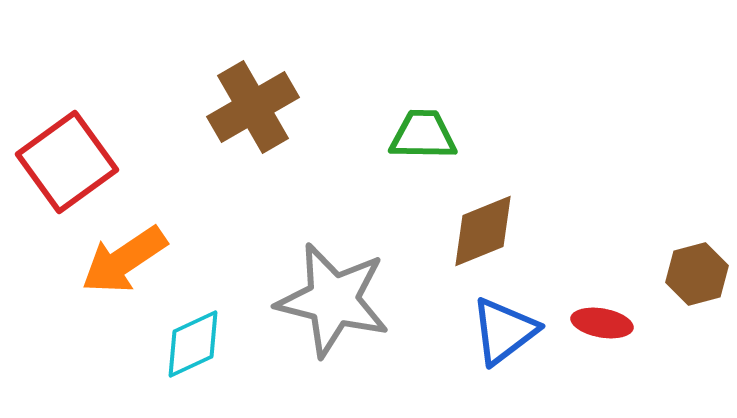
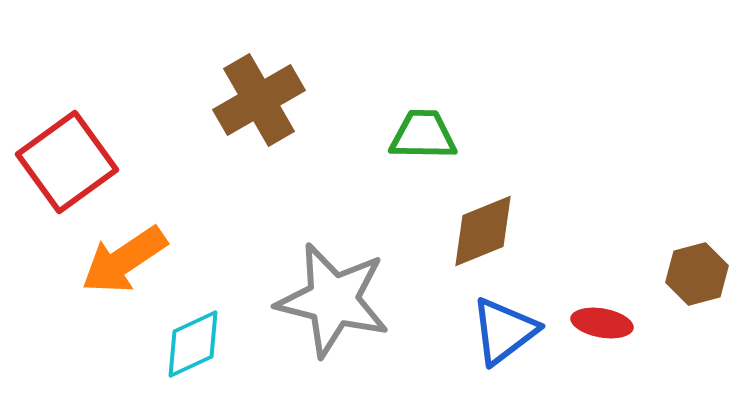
brown cross: moved 6 px right, 7 px up
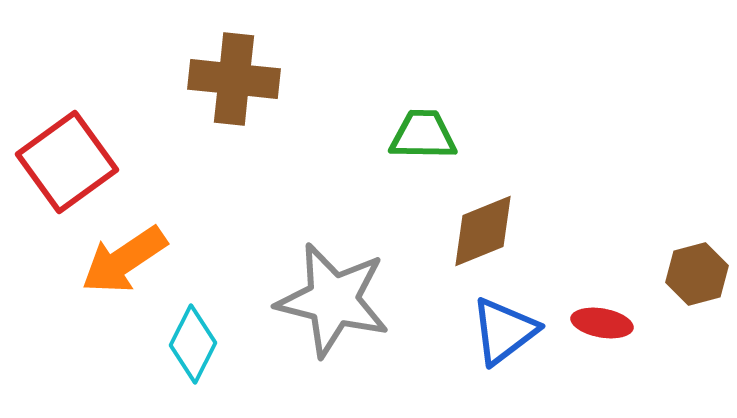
brown cross: moved 25 px left, 21 px up; rotated 36 degrees clockwise
cyan diamond: rotated 38 degrees counterclockwise
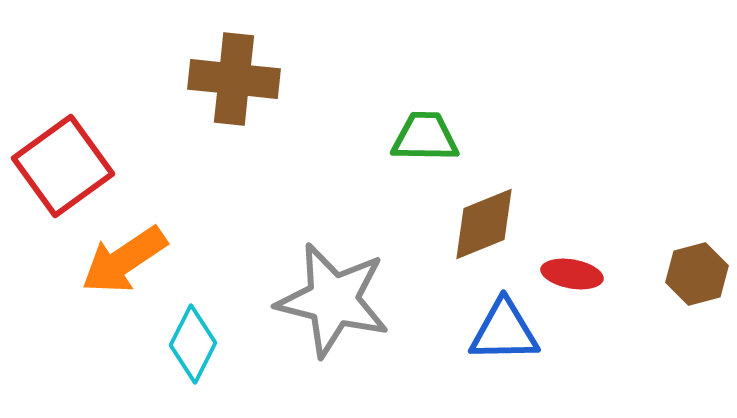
green trapezoid: moved 2 px right, 2 px down
red square: moved 4 px left, 4 px down
brown diamond: moved 1 px right, 7 px up
red ellipse: moved 30 px left, 49 px up
blue triangle: rotated 36 degrees clockwise
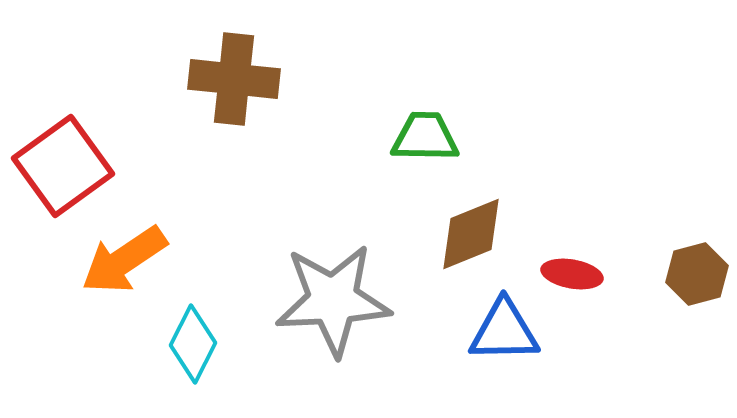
brown diamond: moved 13 px left, 10 px down
gray star: rotated 17 degrees counterclockwise
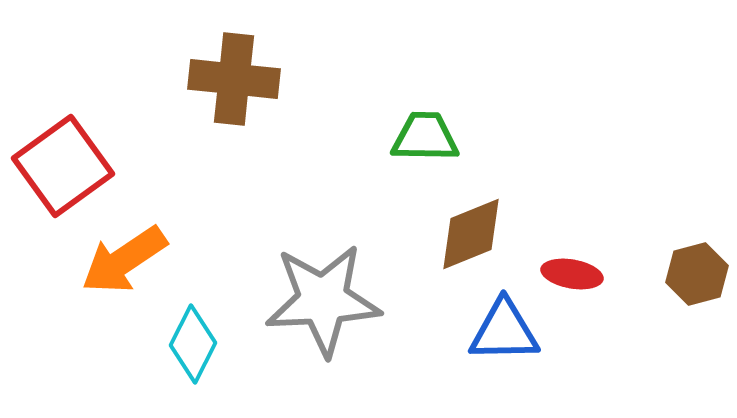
gray star: moved 10 px left
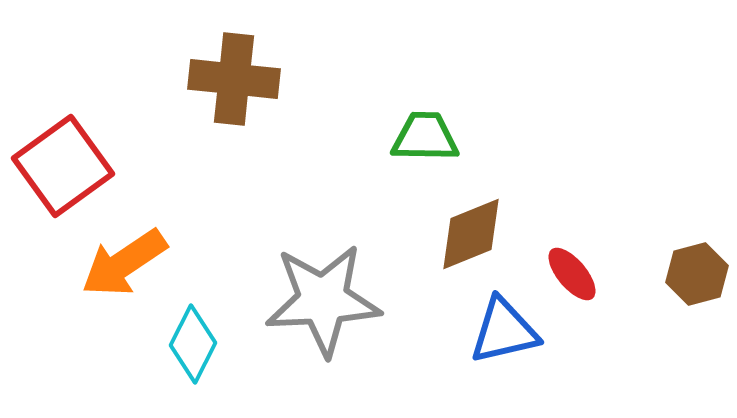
orange arrow: moved 3 px down
red ellipse: rotated 40 degrees clockwise
blue triangle: rotated 12 degrees counterclockwise
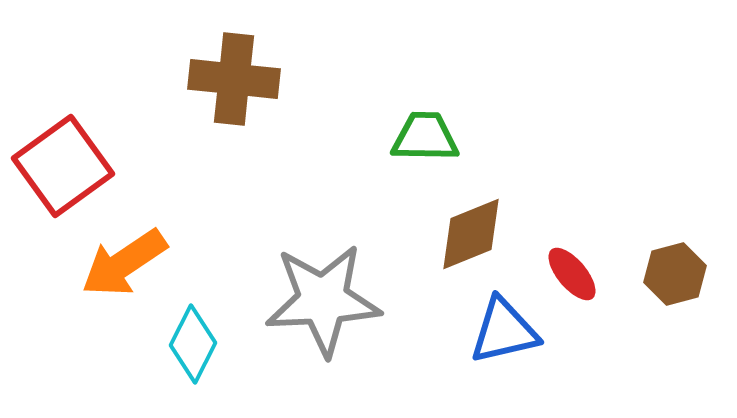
brown hexagon: moved 22 px left
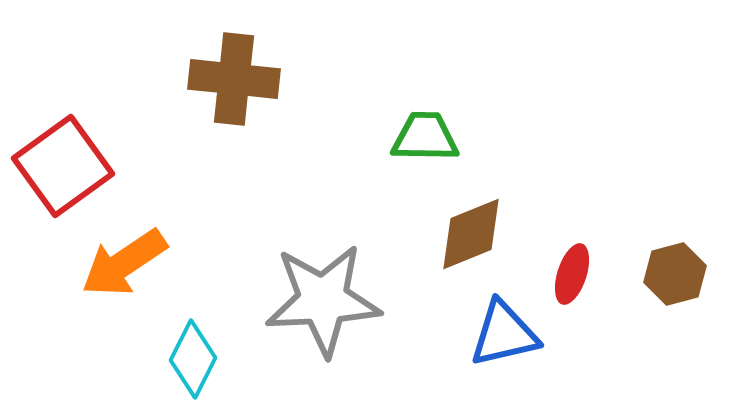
red ellipse: rotated 58 degrees clockwise
blue triangle: moved 3 px down
cyan diamond: moved 15 px down
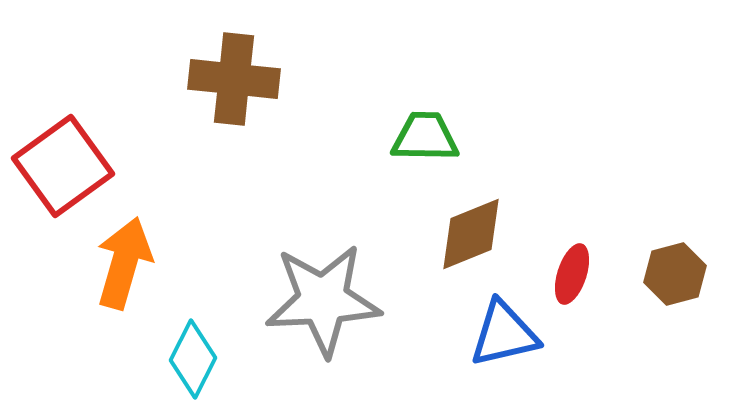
orange arrow: rotated 140 degrees clockwise
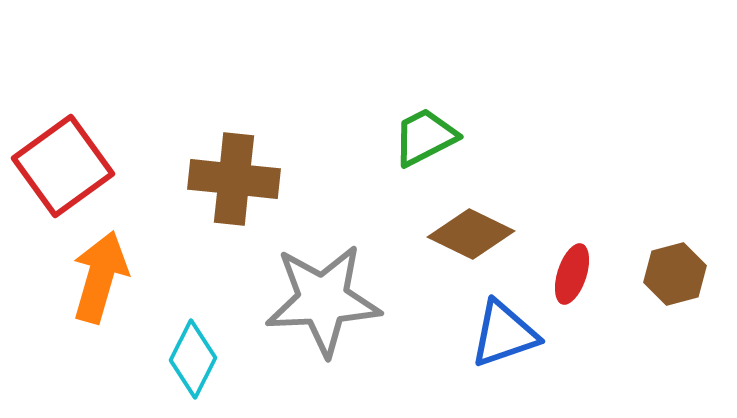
brown cross: moved 100 px down
green trapezoid: rotated 28 degrees counterclockwise
brown diamond: rotated 48 degrees clockwise
orange arrow: moved 24 px left, 14 px down
blue triangle: rotated 6 degrees counterclockwise
